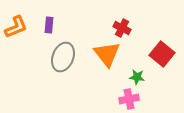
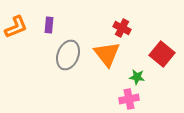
gray ellipse: moved 5 px right, 2 px up
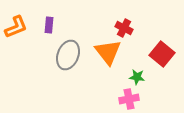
red cross: moved 2 px right
orange triangle: moved 1 px right, 2 px up
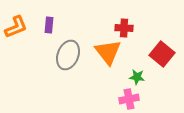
red cross: rotated 24 degrees counterclockwise
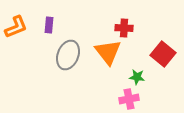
red square: moved 1 px right
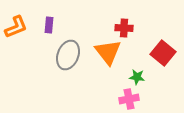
red square: moved 1 px up
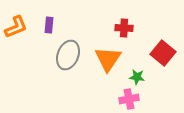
orange triangle: moved 7 px down; rotated 12 degrees clockwise
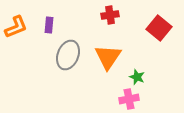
red cross: moved 14 px left, 13 px up; rotated 12 degrees counterclockwise
red square: moved 4 px left, 25 px up
orange triangle: moved 2 px up
green star: rotated 14 degrees clockwise
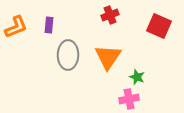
red cross: rotated 12 degrees counterclockwise
red square: moved 2 px up; rotated 15 degrees counterclockwise
gray ellipse: rotated 20 degrees counterclockwise
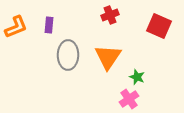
pink cross: rotated 24 degrees counterclockwise
